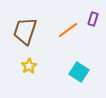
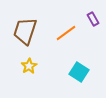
purple rectangle: rotated 48 degrees counterclockwise
orange line: moved 2 px left, 3 px down
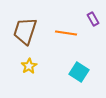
orange line: rotated 45 degrees clockwise
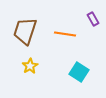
orange line: moved 1 px left, 1 px down
yellow star: moved 1 px right
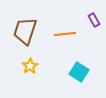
purple rectangle: moved 1 px right, 1 px down
orange line: rotated 15 degrees counterclockwise
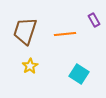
cyan square: moved 2 px down
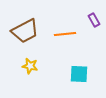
brown trapezoid: rotated 136 degrees counterclockwise
yellow star: rotated 28 degrees counterclockwise
cyan square: rotated 30 degrees counterclockwise
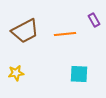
yellow star: moved 14 px left, 7 px down; rotated 21 degrees counterclockwise
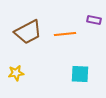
purple rectangle: rotated 48 degrees counterclockwise
brown trapezoid: moved 3 px right, 1 px down
cyan square: moved 1 px right
